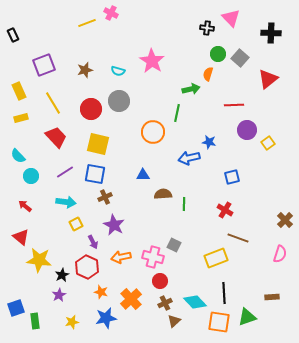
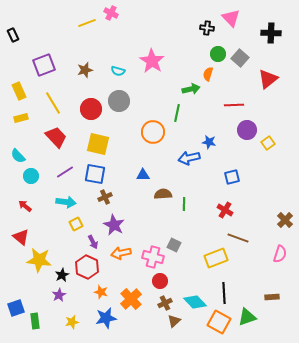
orange arrow at (121, 257): moved 4 px up
orange square at (219, 322): rotated 20 degrees clockwise
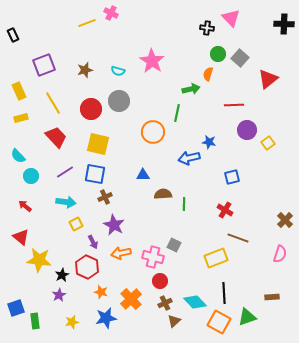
black cross at (271, 33): moved 13 px right, 9 px up
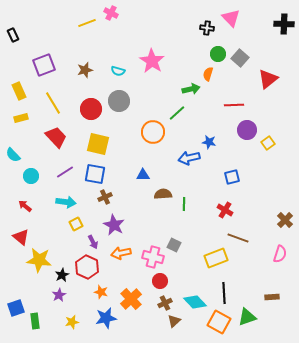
green line at (177, 113): rotated 36 degrees clockwise
cyan semicircle at (18, 156): moved 5 px left, 1 px up
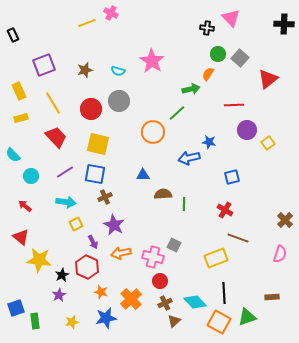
orange semicircle at (208, 74): rotated 16 degrees clockwise
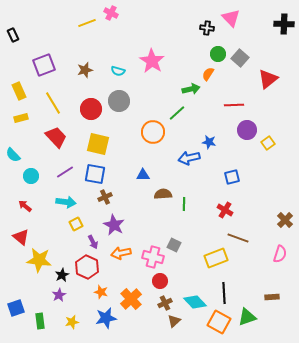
green rectangle at (35, 321): moved 5 px right
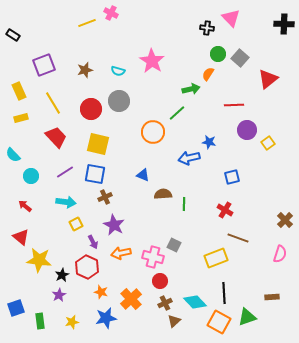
black rectangle at (13, 35): rotated 32 degrees counterclockwise
blue triangle at (143, 175): rotated 24 degrees clockwise
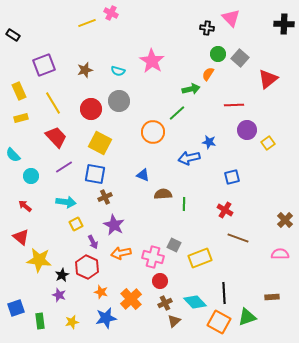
yellow square at (98, 144): moved 2 px right, 1 px up; rotated 15 degrees clockwise
purple line at (65, 172): moved 1 px left, 5 px up
pink semicircle at (280, 254): rotated 108 degrees counterclockwise
yellow rectangle at (216, 258): moved 16 px left
purple star at (59, 295): rotated 24 degrees counterclockwise
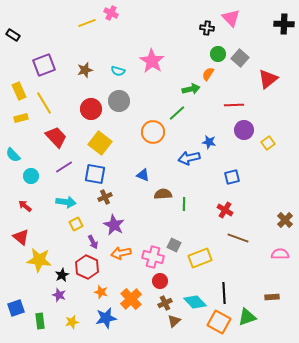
yellow line at (53, 103): moved 9 px left
purple circle at (247, 130): moved 3 px left
yellow square at (100, 143): rotated 10 degrees clockwise
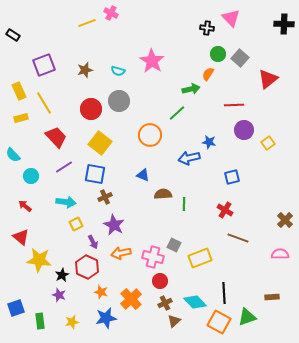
orange circle at (153, 132): moved 3 px left, 3 px down
